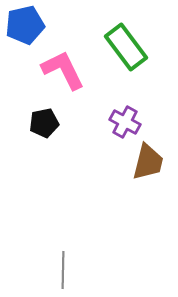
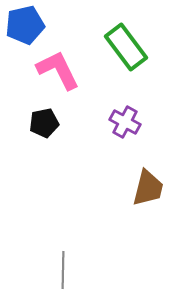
pink L-shape: moved 5 px left
brown trapezoid: moved 26 px down
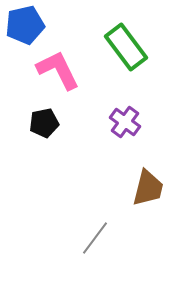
purple cross: rotated 8 degrees clockwise
gray line: moved 32 px right, 32 px up; rotated 36 degrees clockwise
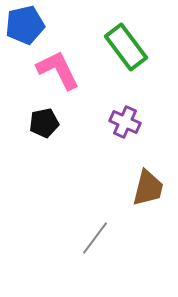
purple cross: rotated 12 degrees counterclockwise
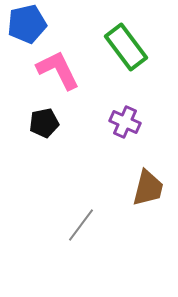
blue pentagon: moved 2 px right, 1 px up
gray line: moved 14 px left, 13 px up
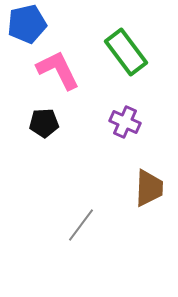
green rectangle: moved 5 px down
black pentagon: rotated 8 degrees clockwise
brown trapezoid: moved 1 px right; rotated 12 degrees counterclockwise
